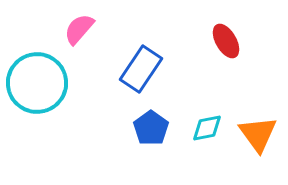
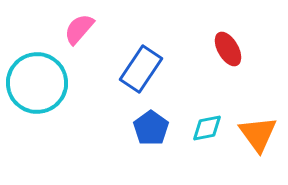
red ellipse: moved 2 px right, 8 px down
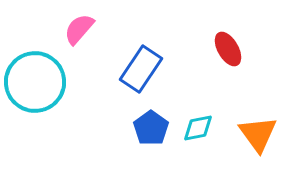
cyan circle: moved 2 px left, 1 px up
cyan diamond: moved 9 px left
